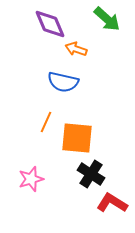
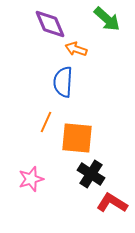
blue semicircle: rotated 80 degrees clockwise
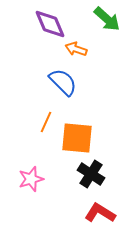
blue semicircle: rotated 132 degrees clockwise
red L-shape: moved 12 px left, 10 px down
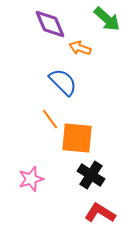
orange arrow: moved 4 px right, 1 px up
orange line: moved 4 px right, 3 px up; rotated 60 degrees counterclockwise
black cross: moved 1 px down
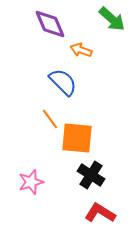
green arrow: moved 5 px right
orange arrow: moved 1 px right, 2 px down
pink star: moved 3 px down
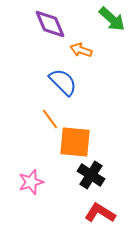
orange square: moved 2 px left, 4 px down
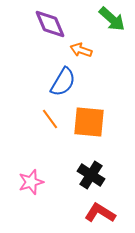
blue semicircle: rotated 76 degrees clockwise
orange square: moved 14 px right, 20 px up
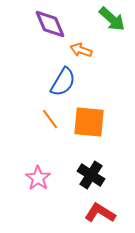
pink star: moved 7 px right, 4 px up; rotated 20 degrees counterclockwise
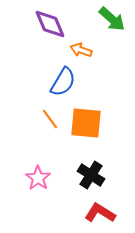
orange square: moved 3 px left, 1 px down
